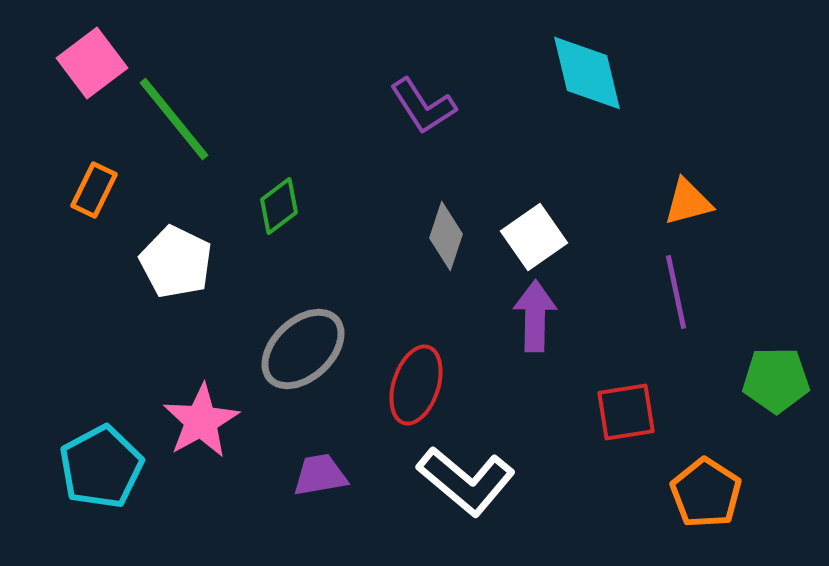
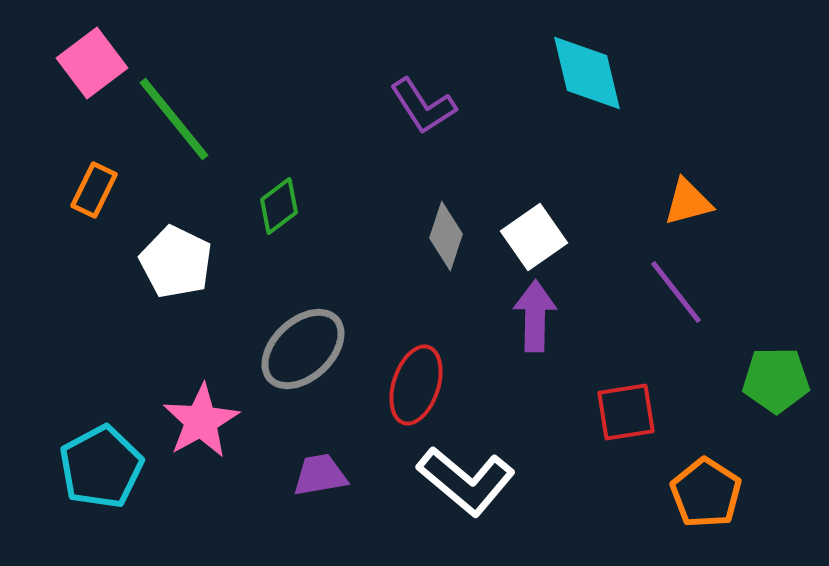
purple line: rotated 26 degrees counterclockwise
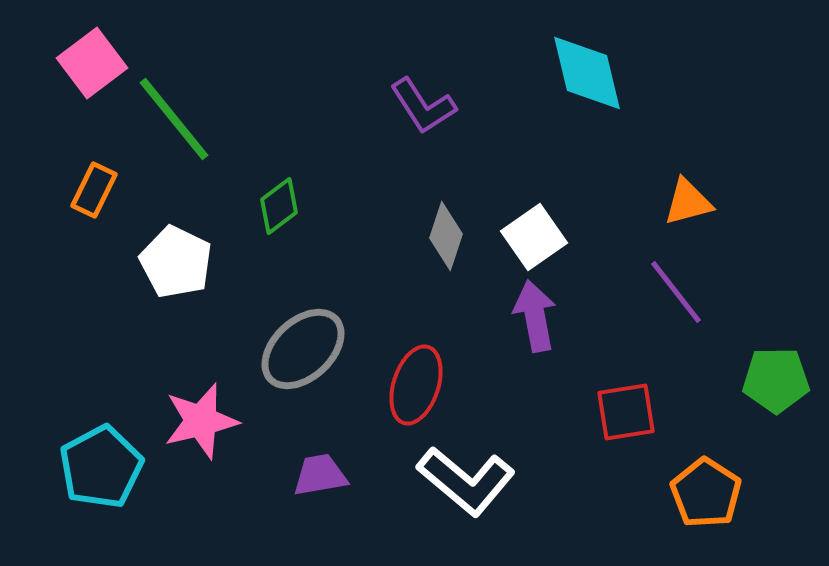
purple arrow: rotated 12 degrees counterclockwise
pink star: rotated 16 degrees clockwise
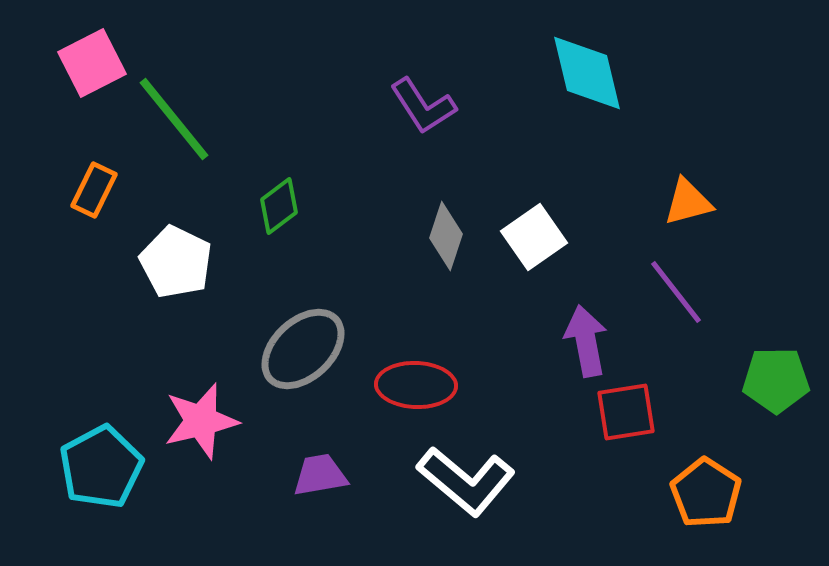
pink square: rotated 10 degrees clockwise
purple arrow: moved 51 px right, 25 px down
red ellipse: rotated 74 degrees clockwise
